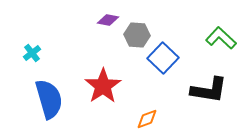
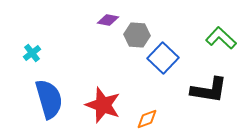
red star: moved 19 px down; rotated 18 degrees counterclockwise
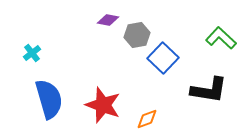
gray hexagon: rotated 15 degrees counterclockwise
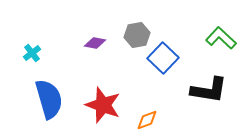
purple diamond: moved 13 px left, 23 px down
orange diamond: moved 1 px down
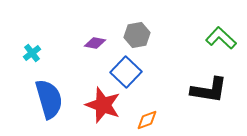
blue square: moved 37 px left, 14 px down
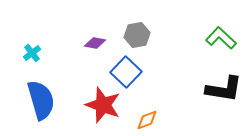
black L-shape: moved 15 px right, 1 px up
blue semicircle: moved 8 px left, 1 px down
